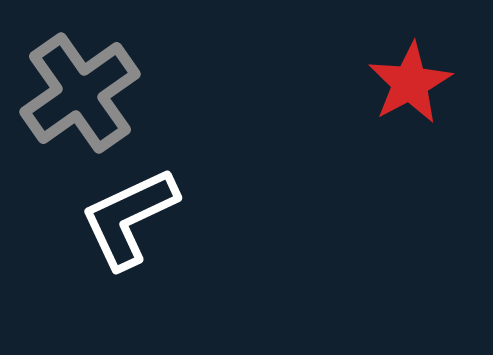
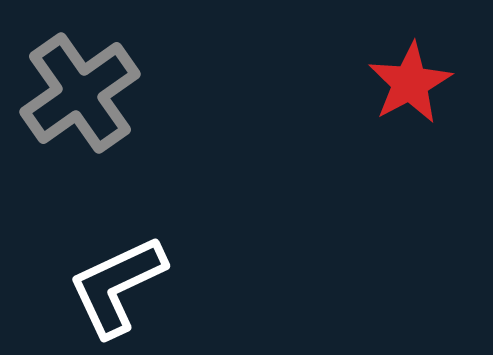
white L-shape: moved 12 px left, 68 px down
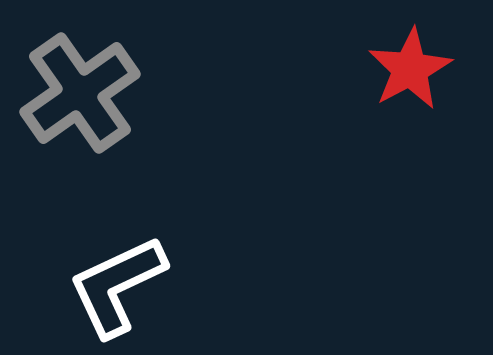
red star: moved 14 px up
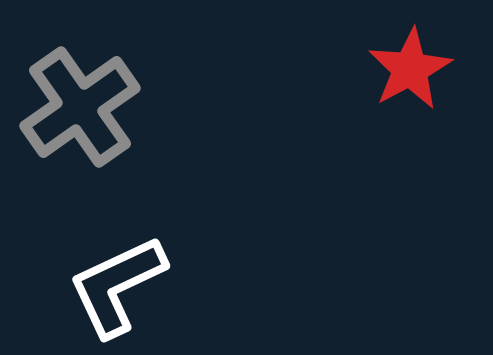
gray cross: moved 14 px down
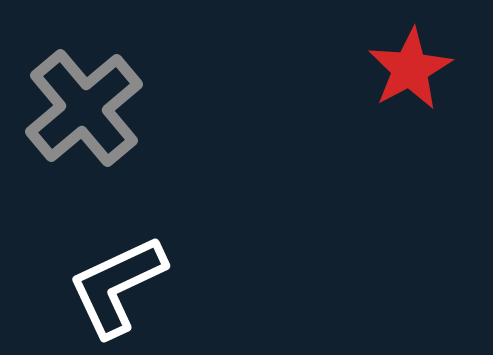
gray cross: moved 4 px right, 1 px down; rotated 5 degrees counterclockwise
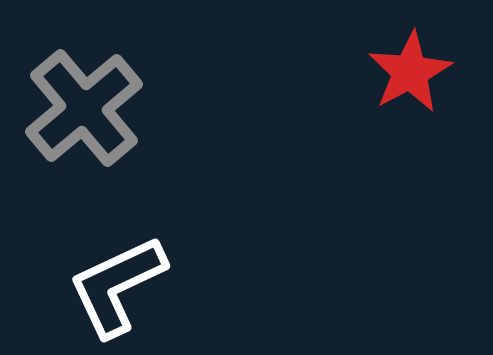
red star: moved 3 px down
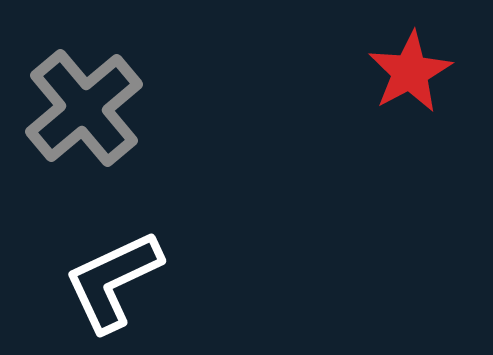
white L-shape: moved 4 px left, 5 px up
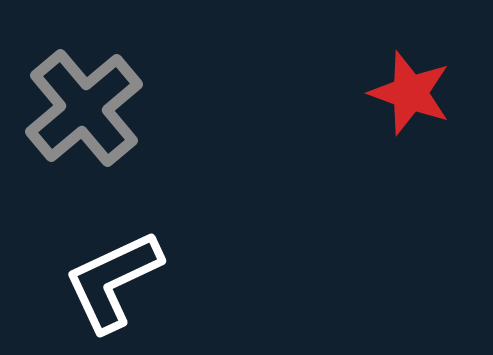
red star: moved 21 px down; rotated 24 degrees counterclockwise
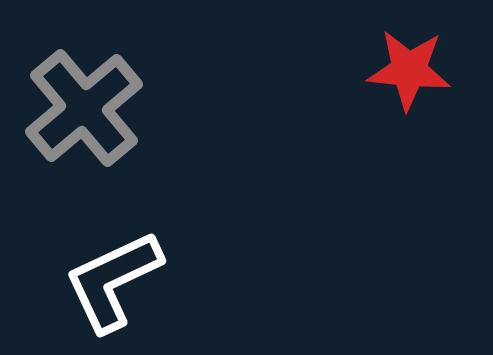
red star: moved 1 px left, 23 px up; rotated 14 degrees counterclockwise
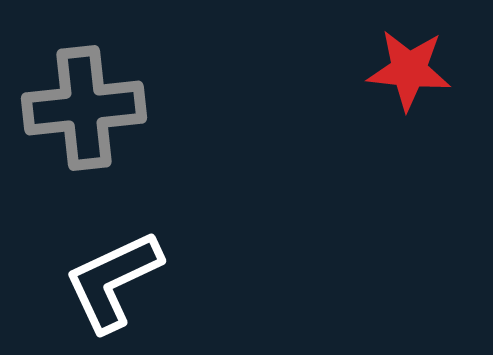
gray cross: rotated 34 degrees clockwise
